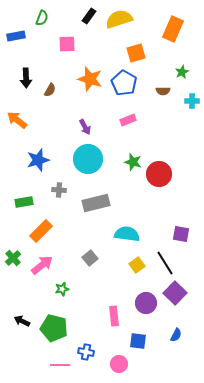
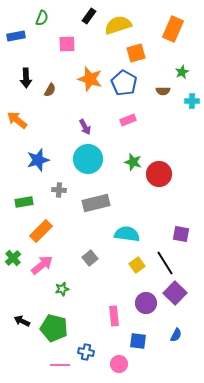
yellow semicircle at (119, 19): moved 1 px left, 6 px down
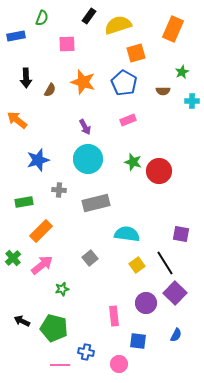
orange star at (90, 79): moved 7 px left, 3 px down
red circle at (159, 174): moved 3 px up
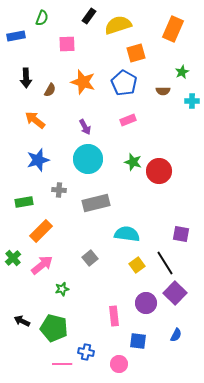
orange arrow at (17, 120): moved 18 px right
pink line at (60, 365): moved 2 px right, 1 px up
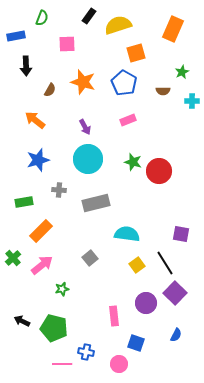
black arrow at (26, 78): moved 12 px up
blue square at (138, 341): moved 2 px left, 2 px down; rotated 12 degrees clockwise
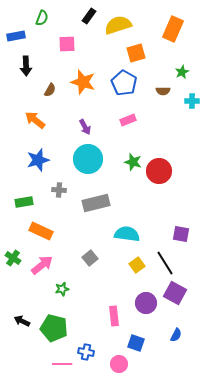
orange rectangle at (41, 231): rotated 70 degrees clockwise
green cross at (13, 258): rotated 14 degrees counterclockwise
purple square at (175, 293): rotated 15 degrees counterclockwise
